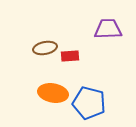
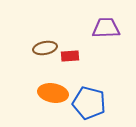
purple trapezoid: moved 2 px left, 1 px up
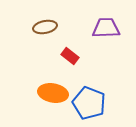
brown ellipse: moved 21 px up
red rectangle: rotated 42 degrees clockwise
blue pentagon: rotated 8 degrees clockwise
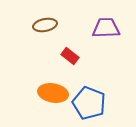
brown ellipse: moved 2 px up
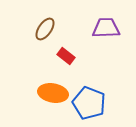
brown ellipse: moved 4 px down; rotated 45 degrees counterclockwise
red rectangle: moved 4 px left
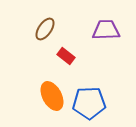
purple trapezoid: moved 2 px down
orange ellipse: moved 1 px left, 3 px down; rotated 52 degrees clockwise
blue pentagon: rotated 24 degrees counterclockwise
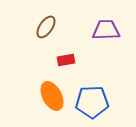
brown ellipse: moved 1 px right, 2 px up
red rectangle: moved 4 px down; rotated 48 degrees counterclockwise
blue pentagon: moved 3 px right, 1 px up
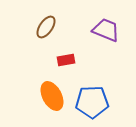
purple trapezoid: rotated 24 degrees clockwise
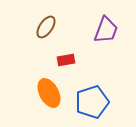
purple trapezoid: rotated 88 degrees clockwise
orange ellipse: moved 3 px left, 3 px up
blue pentagon: rotated 16 degrees counterclockwise
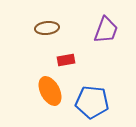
brown ellipse: moved 1 px right, 1 px down; rotated 50 degrees clockwise
orange ellipse: moved 1 px right, 2 px up
blue pentagon: rotated 24 degrees clockwise
